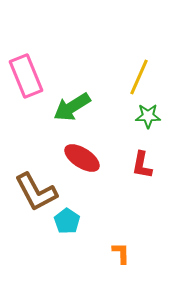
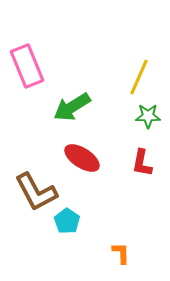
pink rectangle: moved 1 px right, 10 px up
red L-shape: moved 2 px up
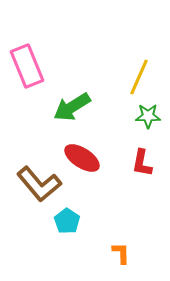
brown L-shape: moved 3 px right, 8 px up; rotated 12 degrees counterclockwise
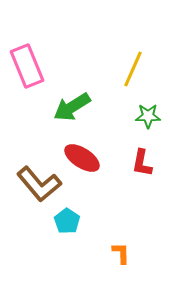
yellow line: moved 6 px left, 8 px up
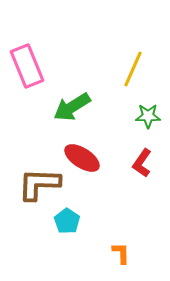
red L-shape: rotated 24 degrees clockwise
brown L-shape: rotated 132 degrees clockwise
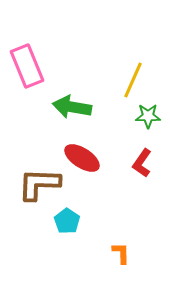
yellow line: moved 11 px down
green arrow: rotated 42 degrees clockwise
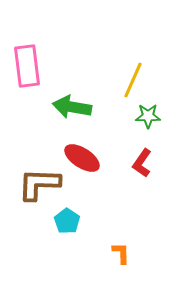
pink rectangle: rotated 15 degrees clockwise
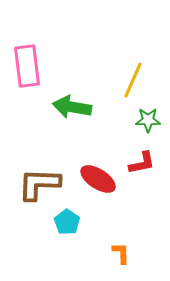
green star: moved 4 px down
red ellipse: moved 16 px right, 21 px down
red L-shape: rotated 136 degrees counterclockwise
cyan pentagon: moved 1 px down
